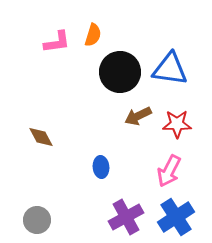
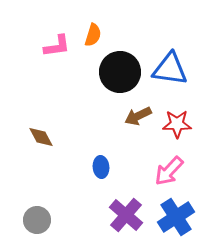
pink L-shape: moved 4 px down
pink arrow: rotated 16 degrees clockwise
purple cross: moved 2 px up; rotated 20 degrees counterclockwise
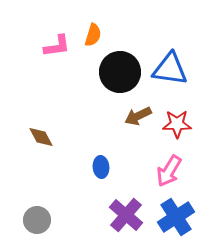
pink arrow: rotated 12 degrees counterclockwise
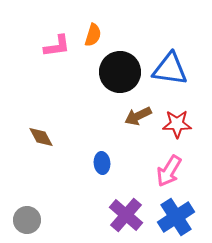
blue ellipse: moved 1 px right, 4 px up
gray circle: moved 10 px left
